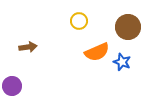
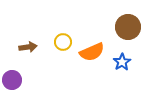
yellow circle: moved 16 px left, 21 px down
orange semicircle: moved 5 px left
blue star: rotated 18 degrees clockwise
purple circle: moved 6 px up
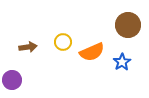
brown circle: moved 2 px up
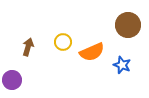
brown arrow: rotated 66 degrees counterclockwise
blue star: moved 3 px down; rotated 18 degrees counterclockwise
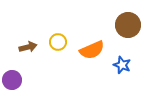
yellow circle: moved 5 px left
brown arrow: rotated 60 degrees clockwise
orange semicircle: moved 2 px up
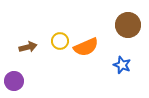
yellow circle: moved 2 px right, 1 px up
orange semicircle: moved 6 px left, 3 px up
purple circle: moved 2 px right, 1 px down
